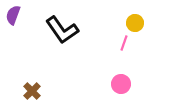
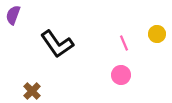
yellow circle: moved 22 px right, 11 px down
black L-shape: moved 5 px left, 14 px down
pink line: rotated 42 degrees counterclockwise
pink circle: moved 9 px up
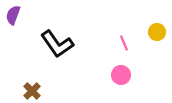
yellow circle: moved 2 px up
